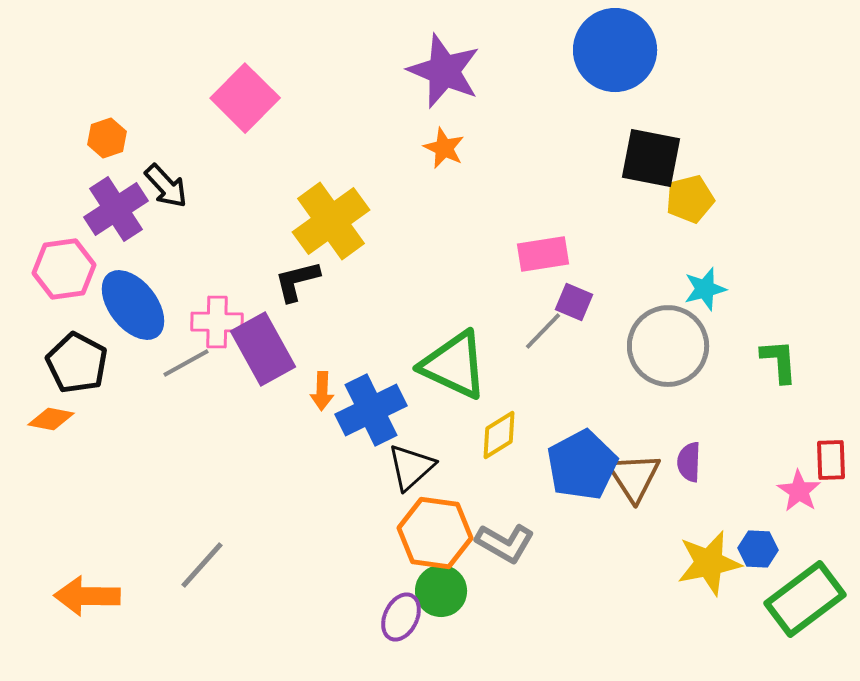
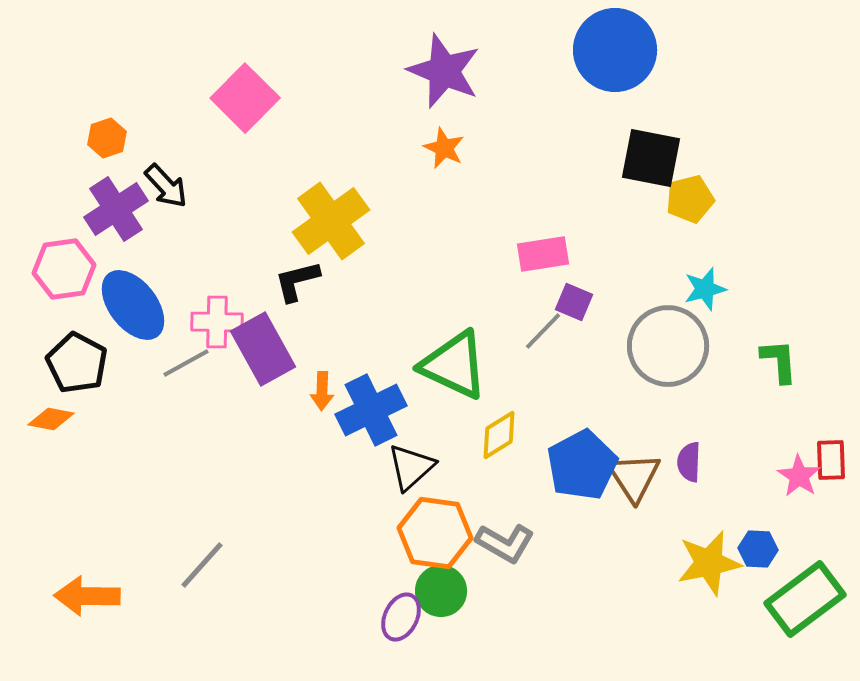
pink star at (799, 491): moved 15 px up
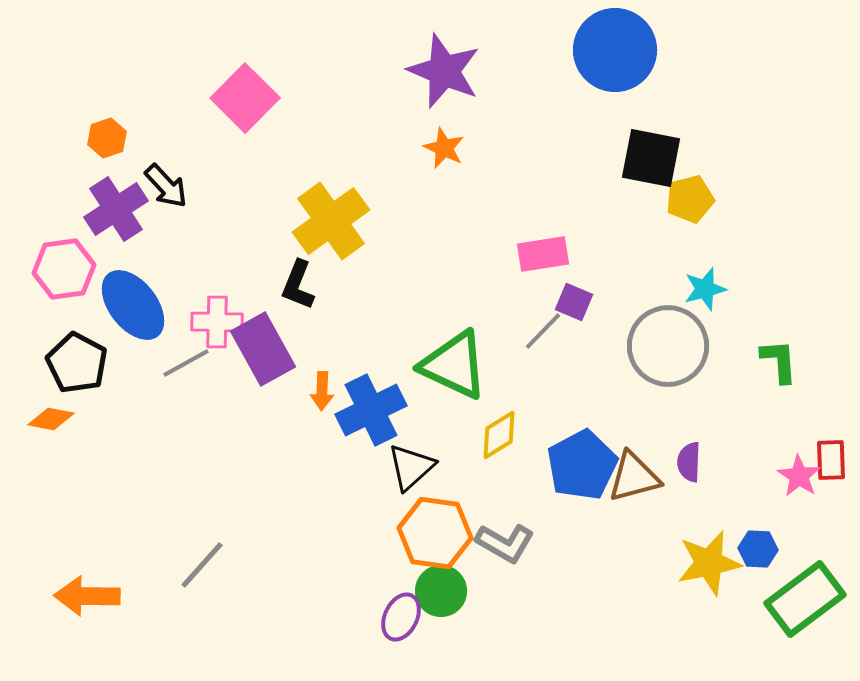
black L-shape at (297, 281): moved 1 px right, 4 px down; rotated 54 degrees counterclockwise
brown triangle at (634, 477): rotated 48 degrees clockwise
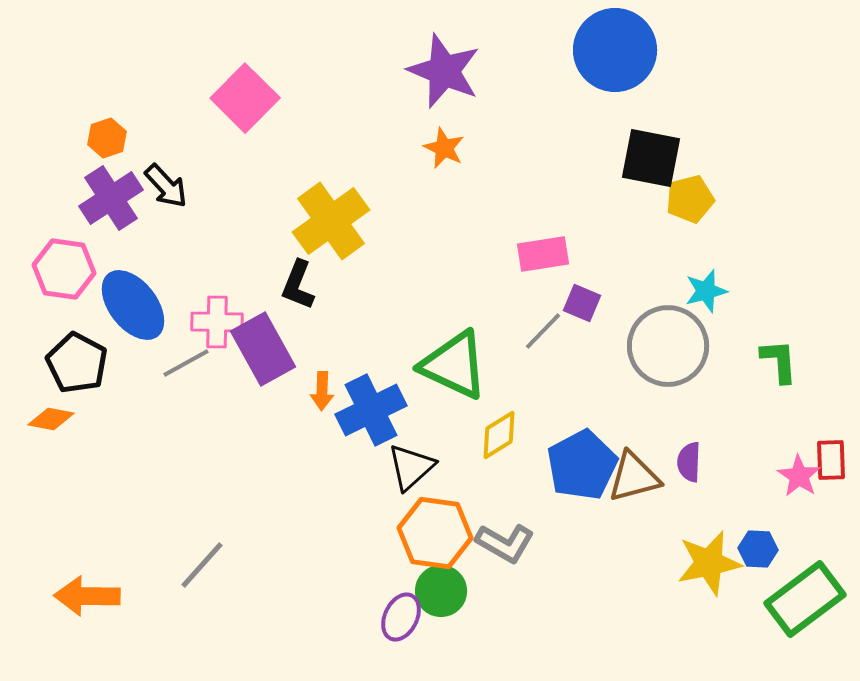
purple cross at (116, 209): moved 5 px left, 11 px up
pink hexagon at (64, 269): rotated 16 degrees clockwise
cyan star at (705, 289): moved 1 px right, 2 px down
purple square at (574, 302): moved 8 px right, 1 px down
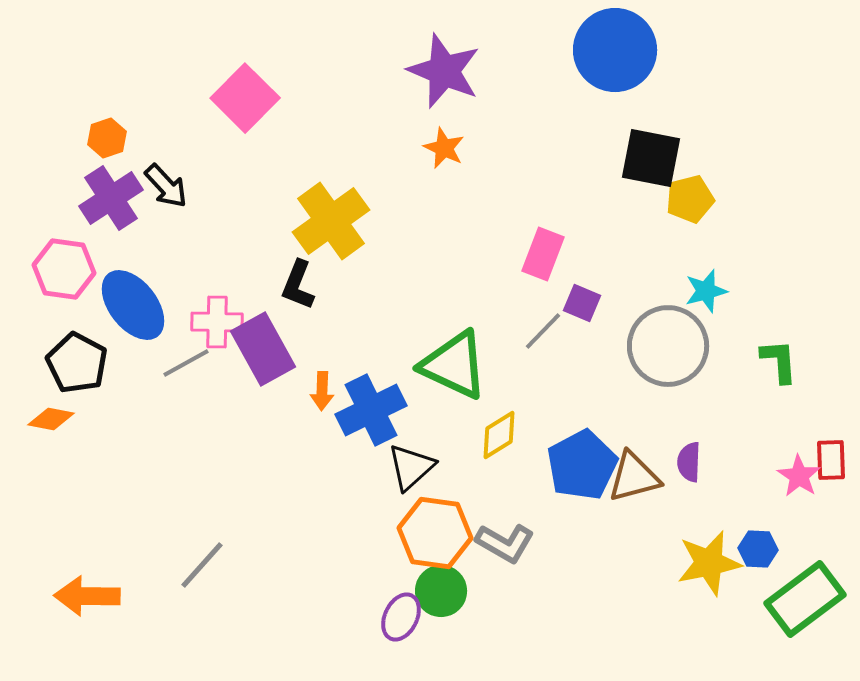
pink rectangle at (543, 254): rotated 60 degrees counterclockwise
